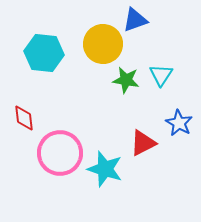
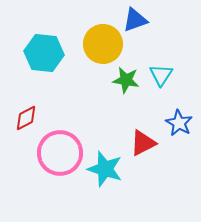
red diamond: moved 2 px right; rotated 68 degrees clockwise
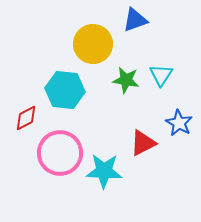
yellow circle: moved 10 px left
cyan hexagon: moved 21 px right, 37 px down
cyan star: moved 1 px left, 2 px down; rotated 15 degrees counterclockwise
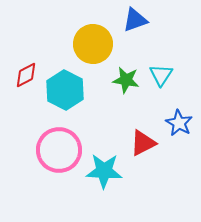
cyan hexagon: rotated 21 degrees clockwise
red diamond: moved 43 px up
pink circle: moved 1 px left, 3 px up
